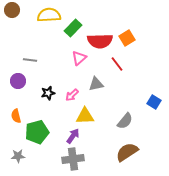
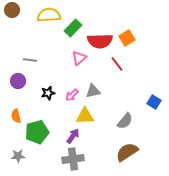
gray triangle: moved 3 px left, 7 px down
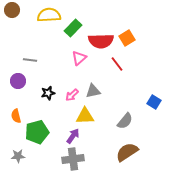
red semicircle: moved 1 px right
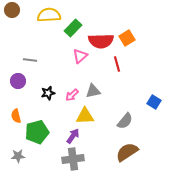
pink triangle: moved 1 px right, 2 px up
red line: rotated 21 degrees clockwise
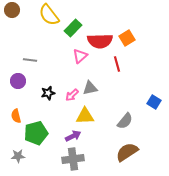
yellow semicircle: rotated 125 degrees counterclockwise
red semicircle: moved 1 px left
gray triangle: moved 3 px left, 3 px up
green pentagon: moved 1 px left, 1 px down
purple arrow: rotated 28 degrees clockwise
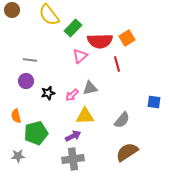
purple circle: moved 8 px right
blue square: rotated 24 degrees counterclockwise
gray semicircle: moved 3 px left, 1 px up
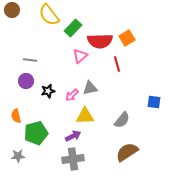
black star: moved 2 px up
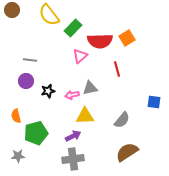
red line: moved 5 px down
pink arrow: rotated 32 degrees clockwise
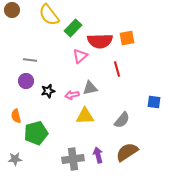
orange square: rotated 21 degrees clockwise
purple arrow: moved 25 px right, 19 px down; rotated 77 degrees counterclockwise
gray star: moved 3 px left, 3 px down
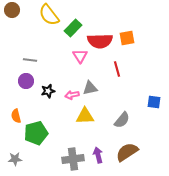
pink triangle: rotated 21 degrees counterclockwise
